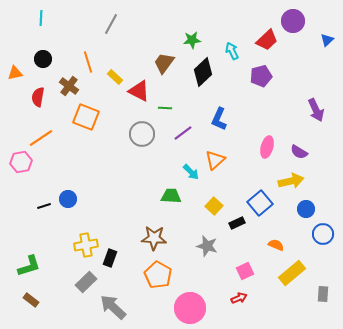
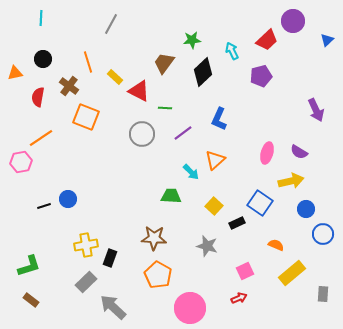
pink ellipse at (267, 147): moved 6 px down
blue square at (260, 203): rotated 15 degrees counterclockwise
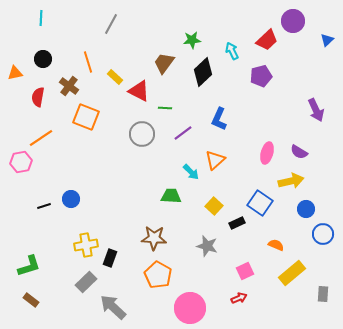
blue circle at (68, 199): moved 3 px right
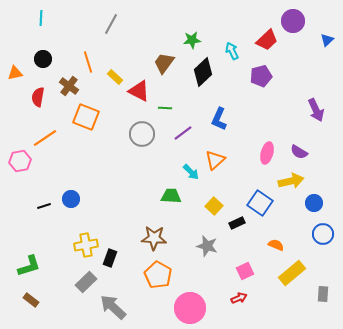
orange line at (41, 138): moved 4 px right
pink hexagon at (21, 162): moved 1 px left, 1 px up
blue circle at (306, 209): moved 8 px right, 6 px up
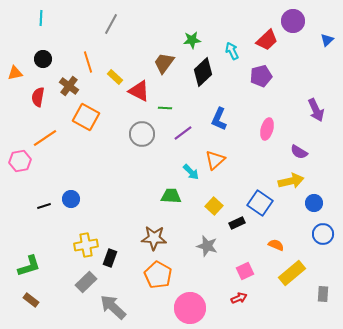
orange square at (86, 117): rotated 8 degrees clockwise
pink ellipse at (267, 153): moved 24 px up
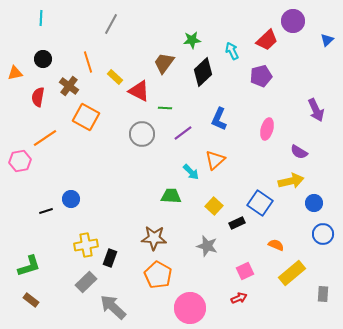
black line at (44, 206): moved 2 px right, 5 px down
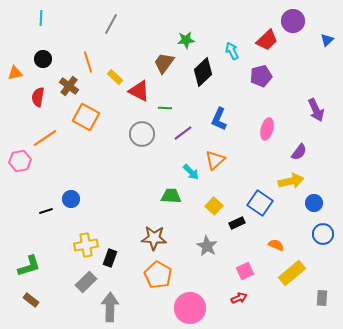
green star at (192, 40): moved 6 px left
purple semicircle at (299, 152): rotated 84 degrees counterclockwise
gray star at (207, 246): rotated 15 degrees clockwise
gray rectangle at (323, 294): moved 1 px left, 4 px down
gray arrow at (113, 307): moved 3 px left; rotated 48 degrees clockwise
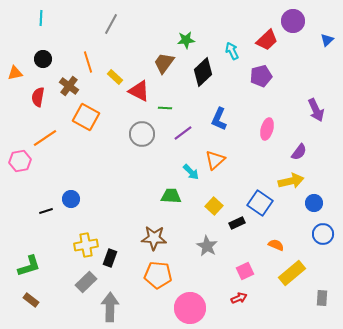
orange pentagon at (158, 275): rotated 24 degrees counterclockwise
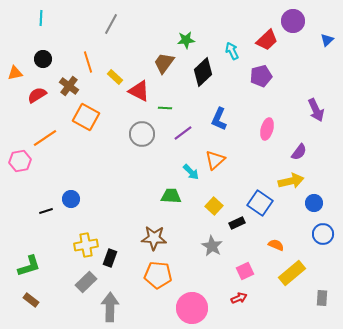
red semicircle at (38, 97): moved 1 px left, 2 px up; rotated 48 degrees clockwise
gray star at (207, 246): moved 5 px right
pink circle at (190, 308): moved 2 px right
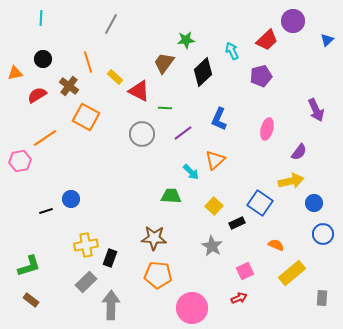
gray arrow at (110, 307): moved 1 px right, 2 px up
